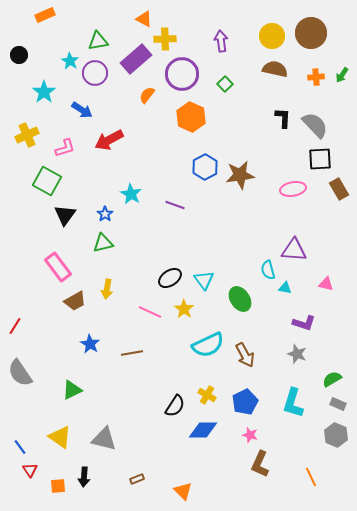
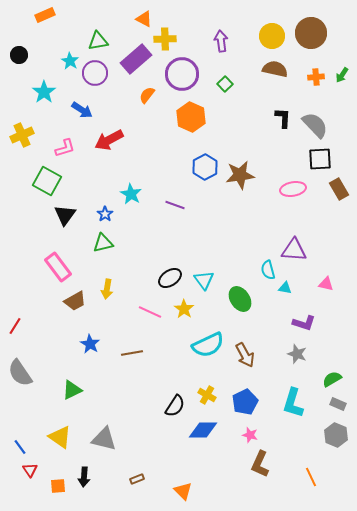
yellow cross at (27, 135): moved 5 px left
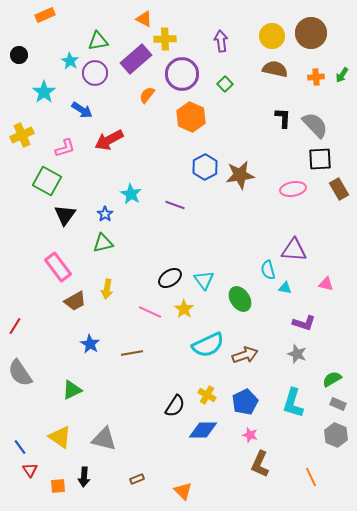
brown arrow at (245, 355): rotated 80 degrees counterclockwise
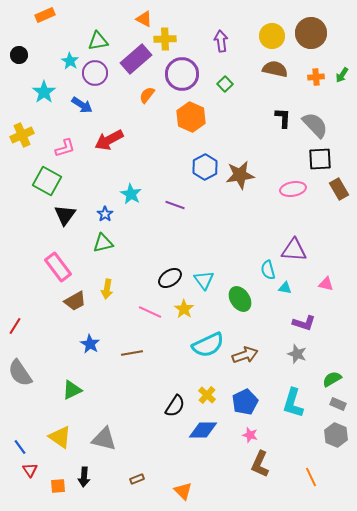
blue arrow at (82, 110): moved 5 px up
yellow cross at (207, 395): rotated 12 degrees clockwise
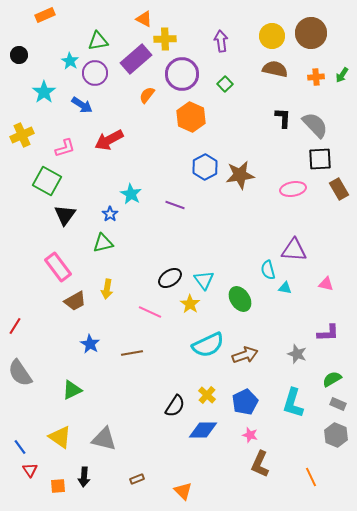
blue star at (105, 214): moved 5 px right
yellow star at (184, 309): moved 6 px right, 5 px up
purple L-shape at (304, 323): moved 24 px right, 10 px down; rotated 20 degrees counterclockwise
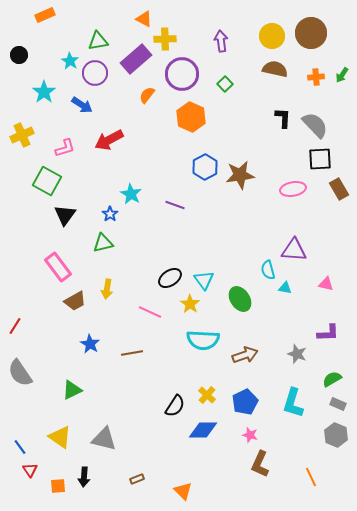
cyan semicircle at (208, 345): moved 5 px left, 5 px up; rotated 28 degrees clockwise
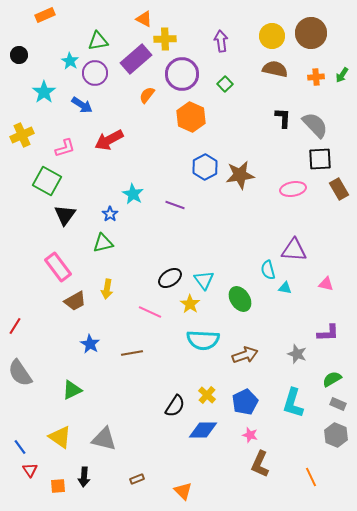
cyan star at (131, 194): moved 2 px right
